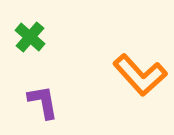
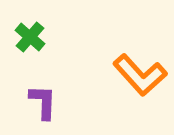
purple L-shape: rotated 12 degrees clockwise
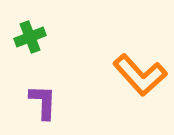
green cross: rotated 28 degrees clockwise
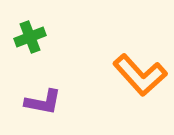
purple L-shape: rotated 99 degrees clockwise
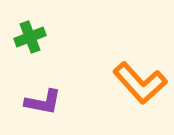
orange L-shape: moved 8 px down
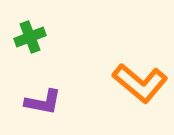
orange L-shape: rotated 8 degrees counterclockwise
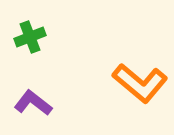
purple L-shape: moved 10 px left, 1 px down; rotated 153 degrees counterclockwise
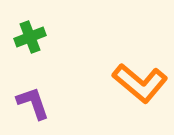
purple L-shape: rotated 33 degrees clockwise
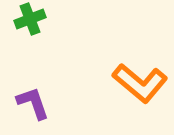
green cross: moved 18 px up
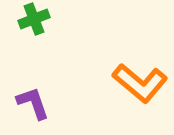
green cross: moved 4 px right
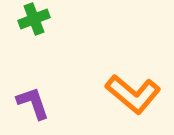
orange L-shape: moved 7 px left, 11 px down
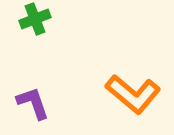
green cross: moved 1 px right
